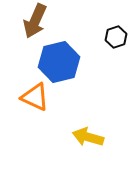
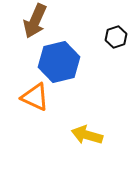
yellow arrow: moved 1 px left, 2 px up
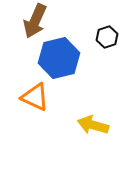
black hexagon: moved 9 px left
blue hexagon: moved 4 px up
yellow arrow: moved 6 px right, 10 px up
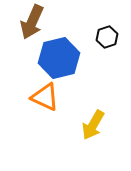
brown arrow: moved 3 px left, 1 px down
orange triangle: moved 10 px right
yellow arrow: rotated 76 degrees counterclockwise
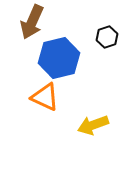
yellow arrow: rotated 40 degrees clockwise
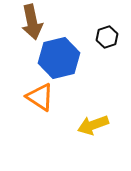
brown arrow: rotated 36 degrees counterclockwise
orange triangle: moved 5 px left; rotated 8 degrees clockwise
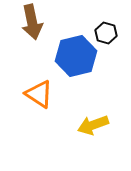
black hexagon: moved 1 px left, 4 px up; rotated 25 degrees counterclockwise
blue hexagon: moved 17 px right, 2 px up
orange triangle: moved 1 px left, 3 px up
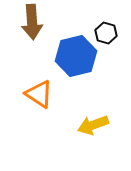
brown arrow: rotated 8 degrees clockwise
